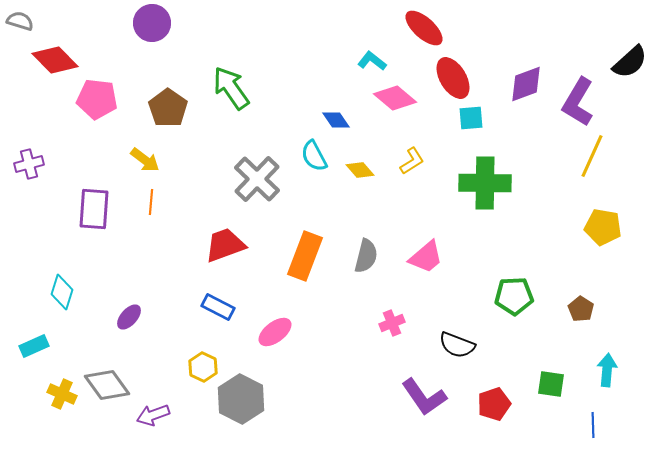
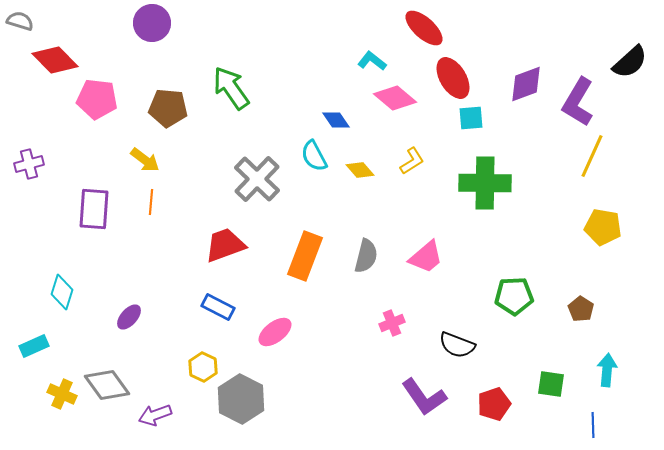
brown pentagon at (168, 108): rotated 30 degrees counterclockwise
purple arrow at (153, 415): moved 2 px right
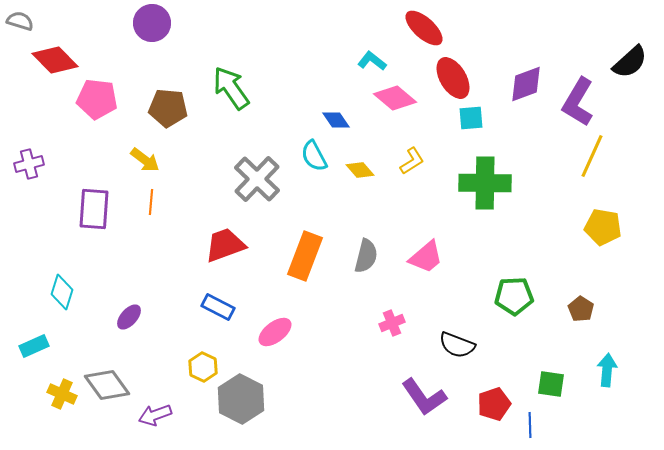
blue line at (593, 425): moved 63 px left
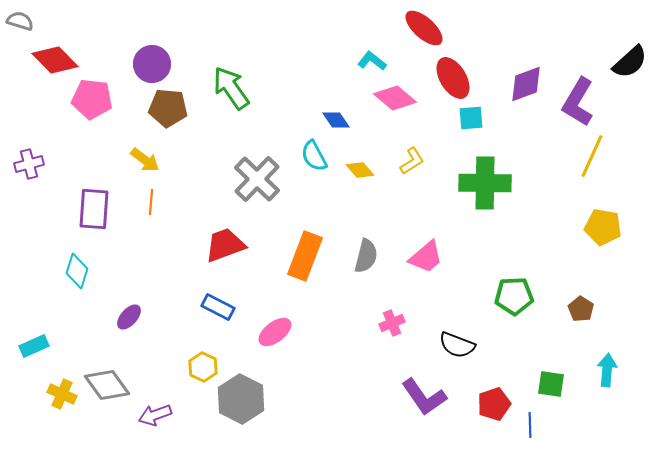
purple circle at (152, 23): moved 41 px down
pink pentagon at (97, 99): moved 5 px left
cyan diamond at (62, 292): moved 15 px right, 21 px up
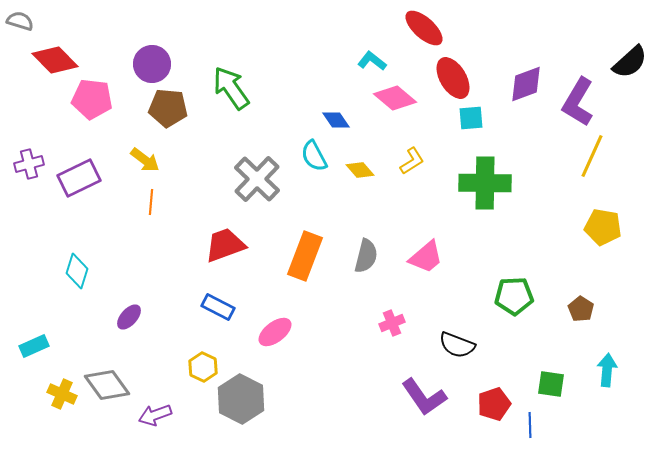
purple rectangle at (94, 209): moved 15 px left, 31 px up; rotated 60 degrees clockwise
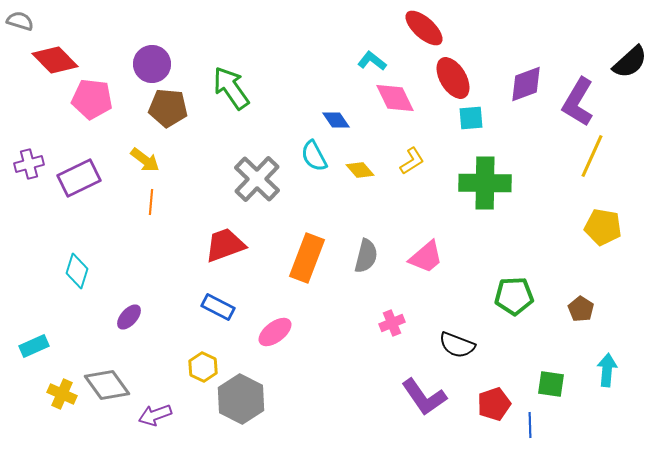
pink diamond at (395, 98): rotated 24 degrees clockwise
orange rectangle at (305, 256): moved 2 px right, 2 px down
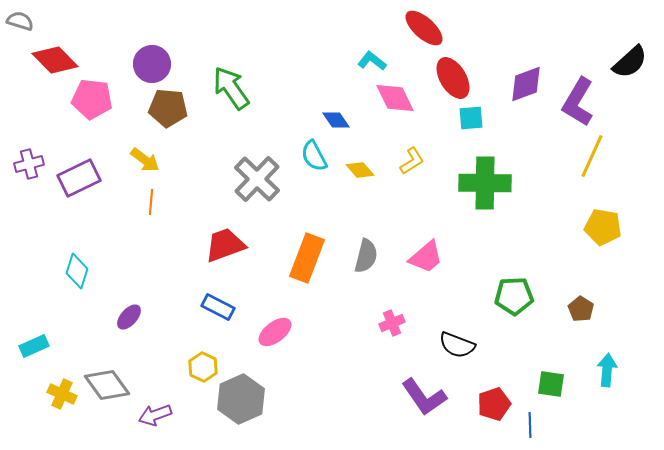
gray hexagon at (241, 399): rotated 9 degrees clockwise
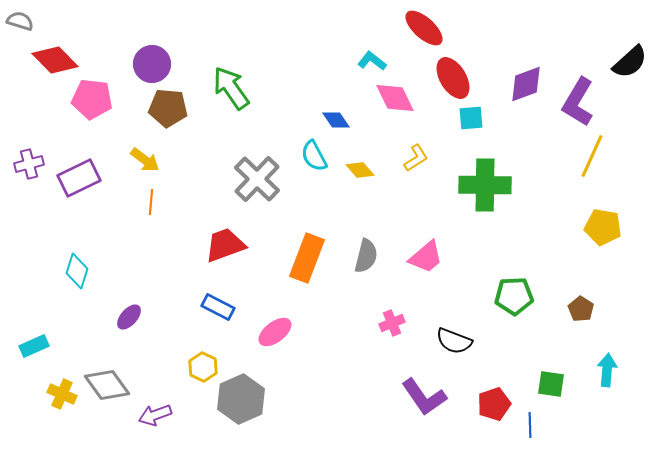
yellow L-shape at (412, 161): moved 4 px right, 3 px up
green cross at (485, 183): moved 2 px down
black semicircle at (457, 345): moved 3 px left, 4 px up
